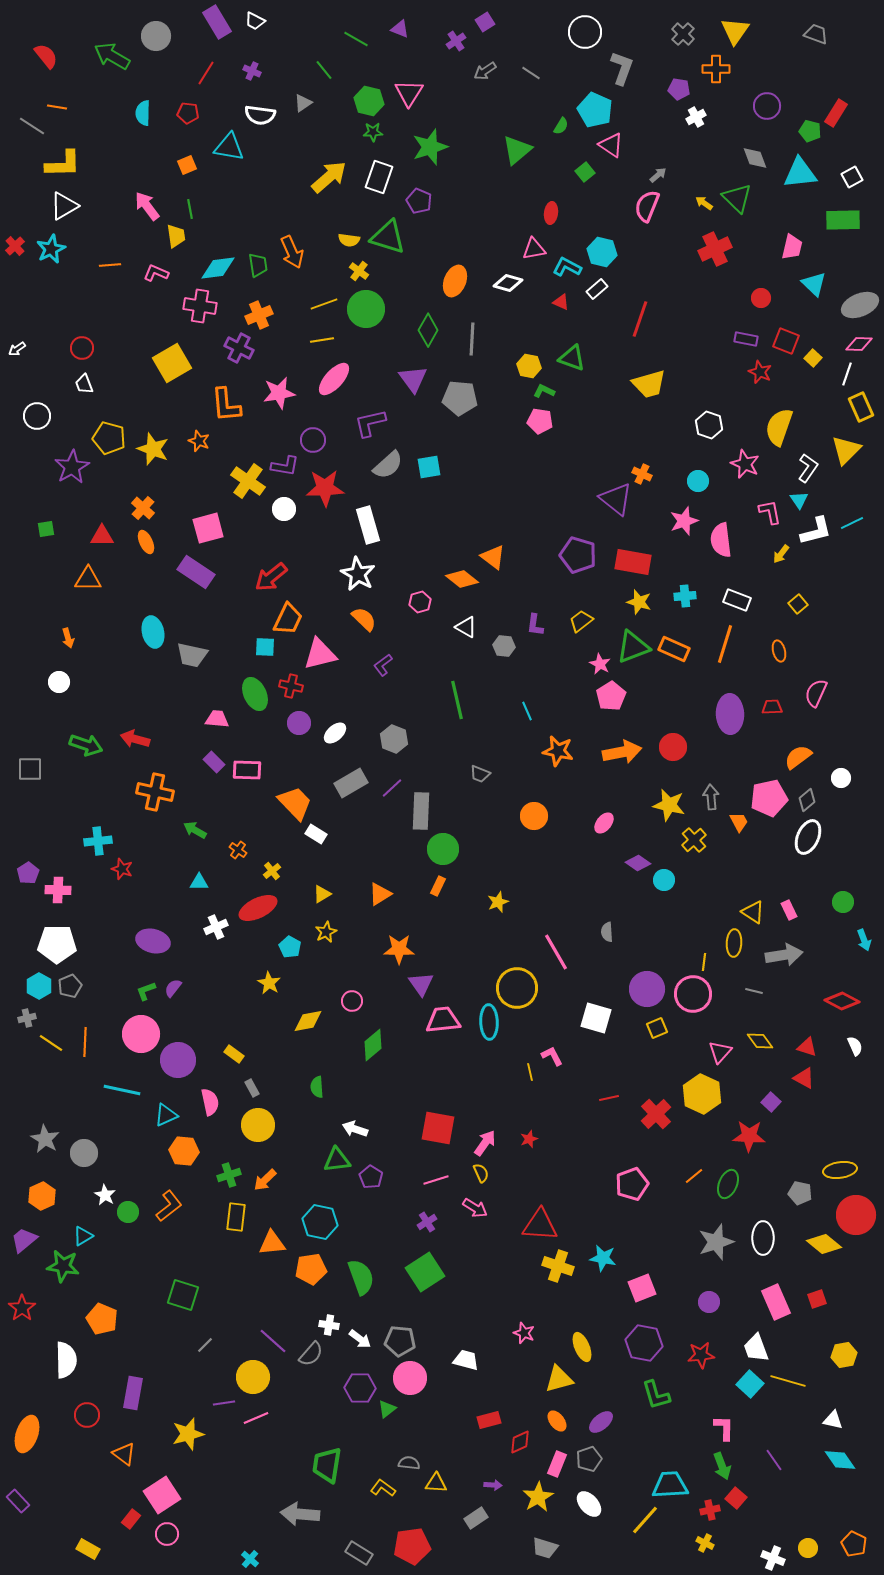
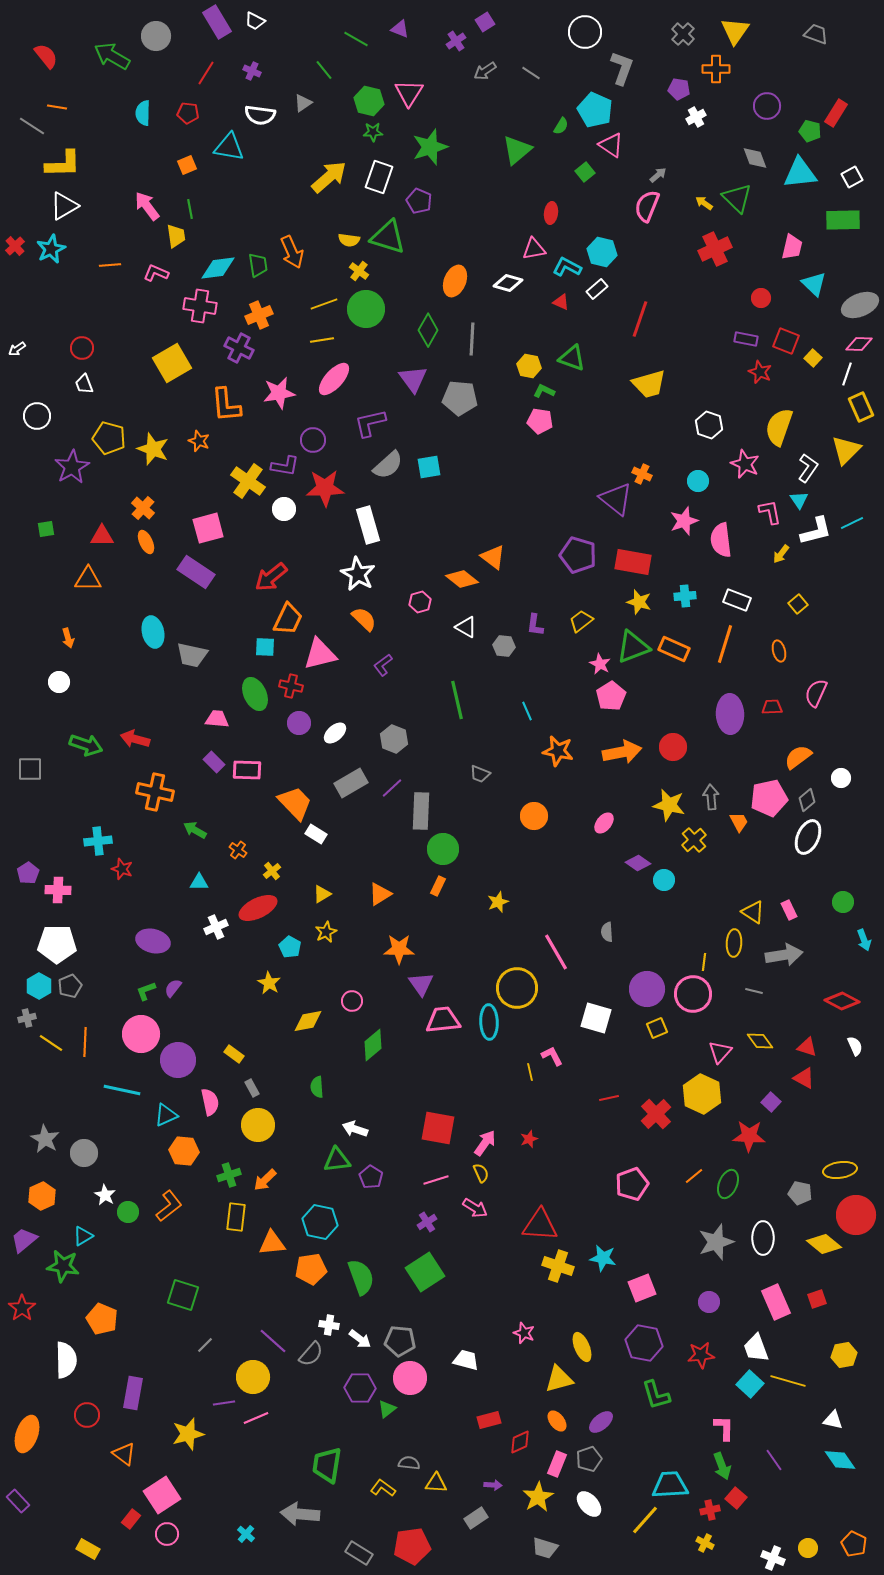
cyan cross at (250, 1559): moved 4 px left, 25 px up
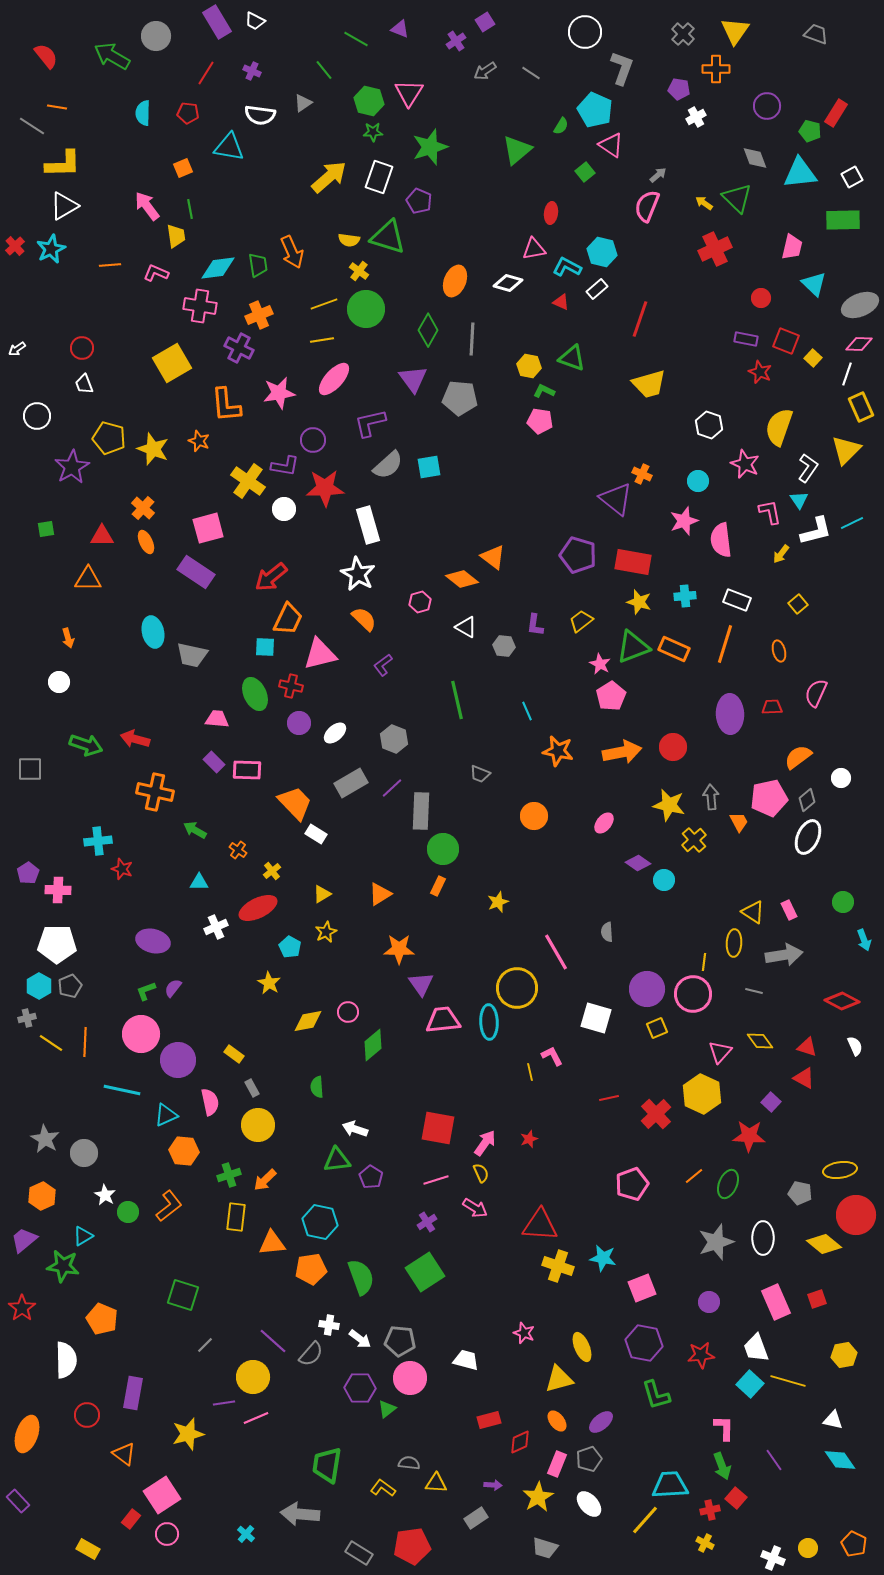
orange square at (187, 165): moved 4 px left, 3 px down
pink circle at (352, 1001): moved 4 px left, 11 px down
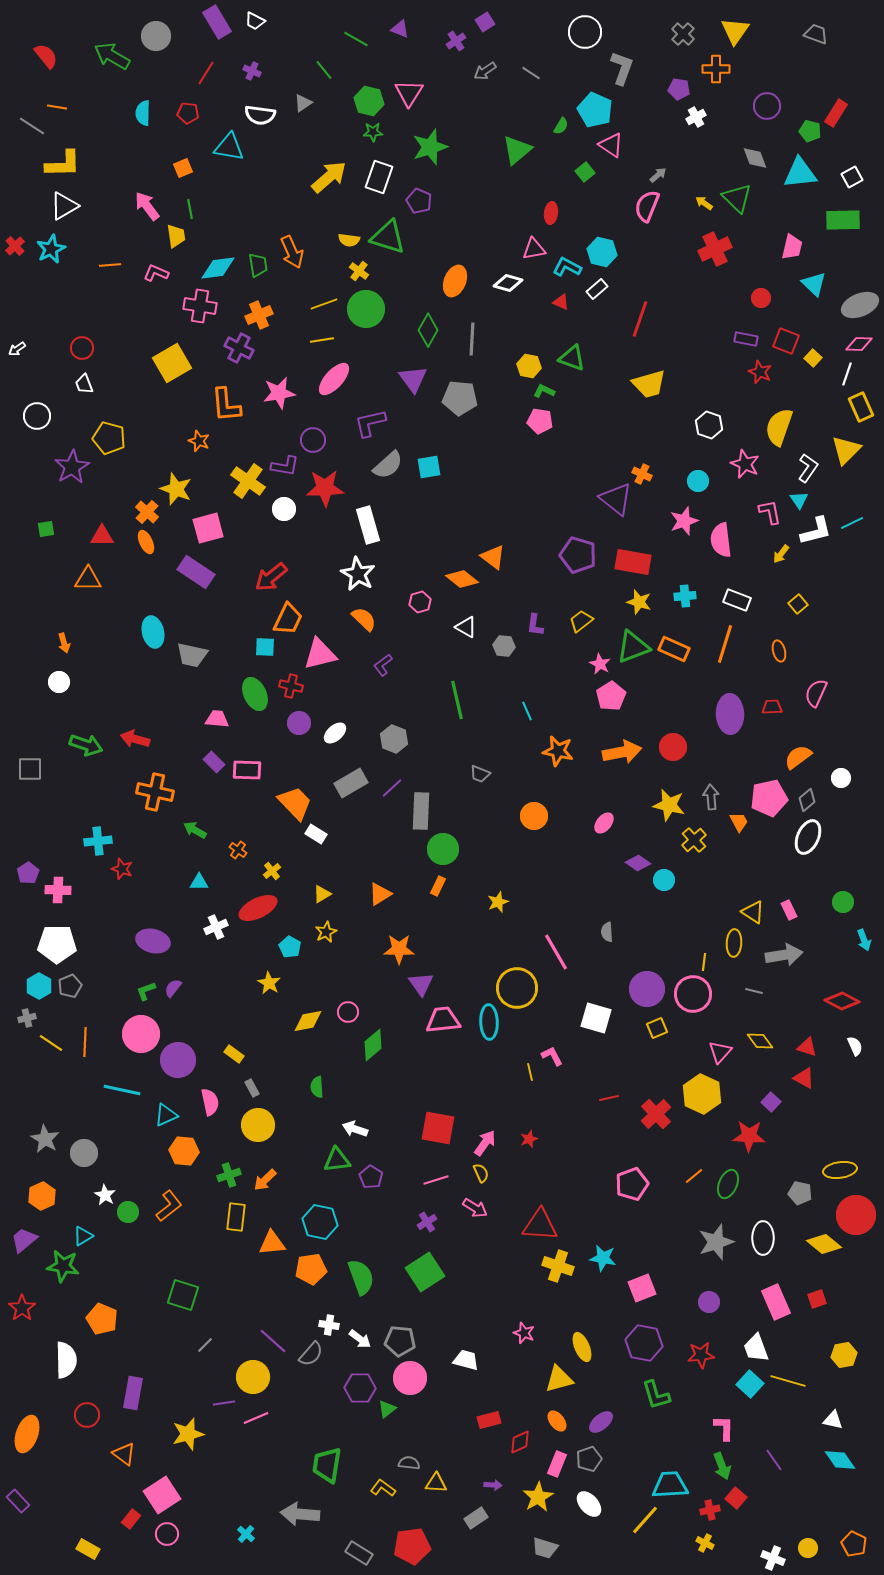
yellow star at (153, 449): moved 23 px right, 40 px down
orange cross at (143, 508): moved 4 px right, 4 px down
orange arrow at (68, 638): moved 4 px left, 5 px down
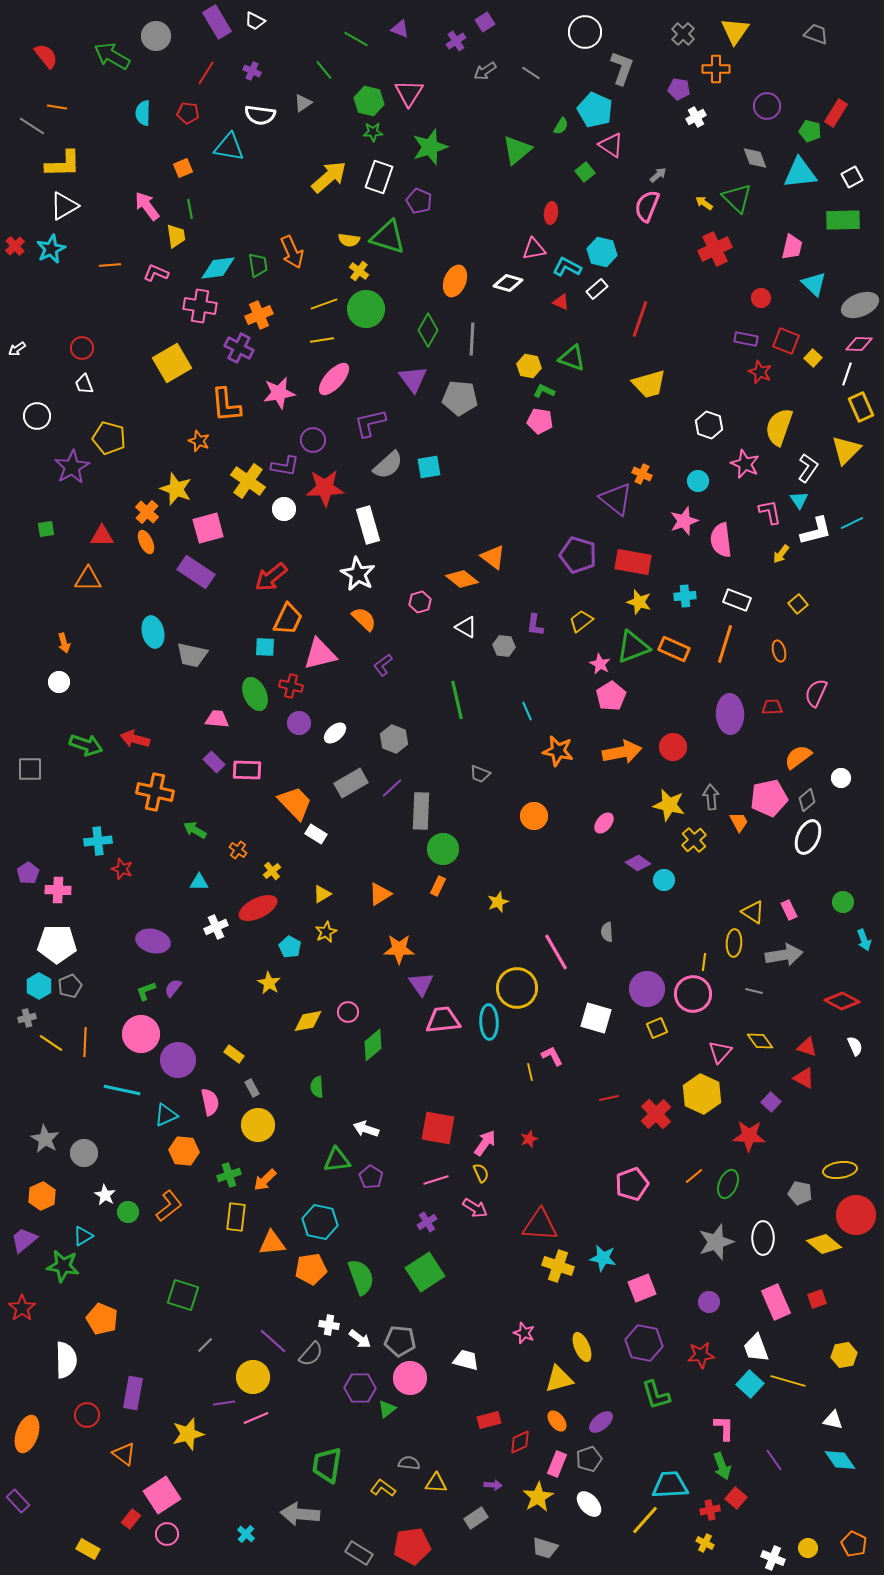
white arrow at (355, 1129): moved 11 px right
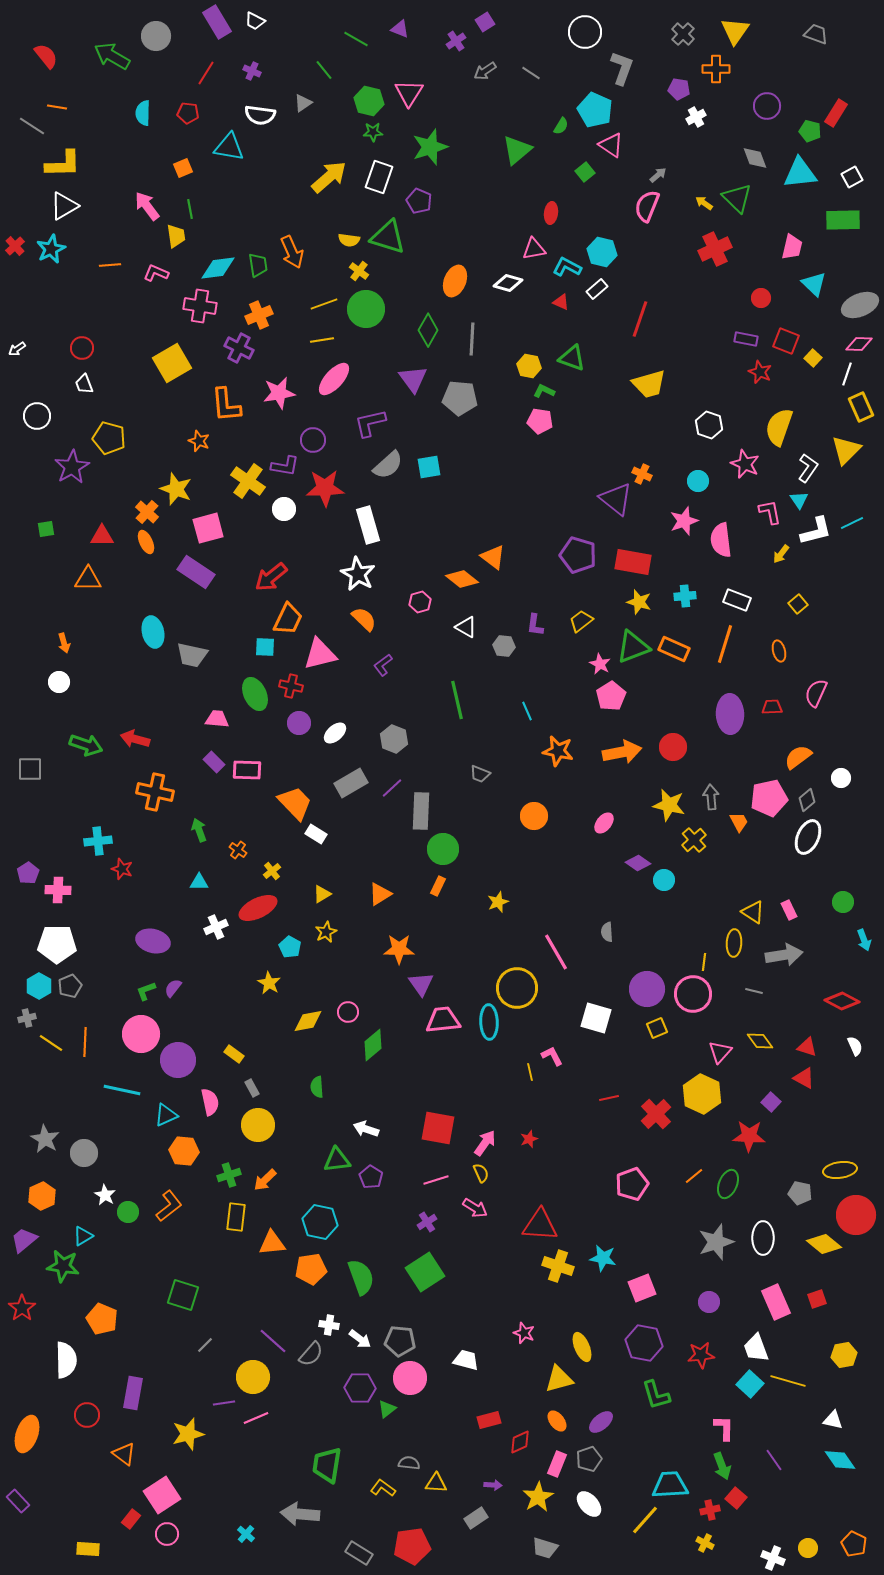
green arrow at (195, 830): moved 4 px right; rotated 40 degrees clockwise
yellow rectangle at (88, 1549): rotated 25 degrees counterclockwise
